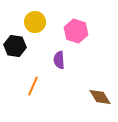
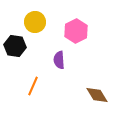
pink hexagon: rotated 15 degrees clockwise
brown diamond: moved 3 px left, 2 px up
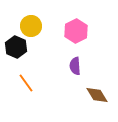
yellow circle: moved 4 px left, 4 px down
black hexagon: moved 1 px right, 1 px down; rotated 15 degrees clockwise
purple semicircle: moved 16 px right, 6 px down
orange line: moved 7 px left, 3 px up; rotated 60 degrees counterclockwise
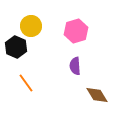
pink hexagon: rotated 10 degrees clockwise
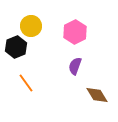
pink hexagon: moved 1 px left, 1 px down; rotated 10 degrees counterclockwise
black hexagon: rotated 15 degrees clockwise
purple semicircle: rotated 24 degrees clockwise
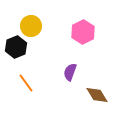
pink hexagon: moved 8 px right
purple semicircle: moved 5 px left, 6 px down
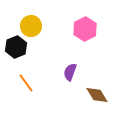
pink hexagon: moved 2 px right, 3 px up
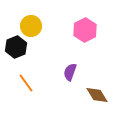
pink hexagon: moved 1 px down
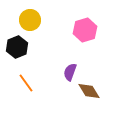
yellow circle: moved 1 px left, 6 px up
pink hexagon: rotated 10 degrees clockwise
black hexagon: moved 1 px right
brown diamond: moved 8 px left, 4 px up
